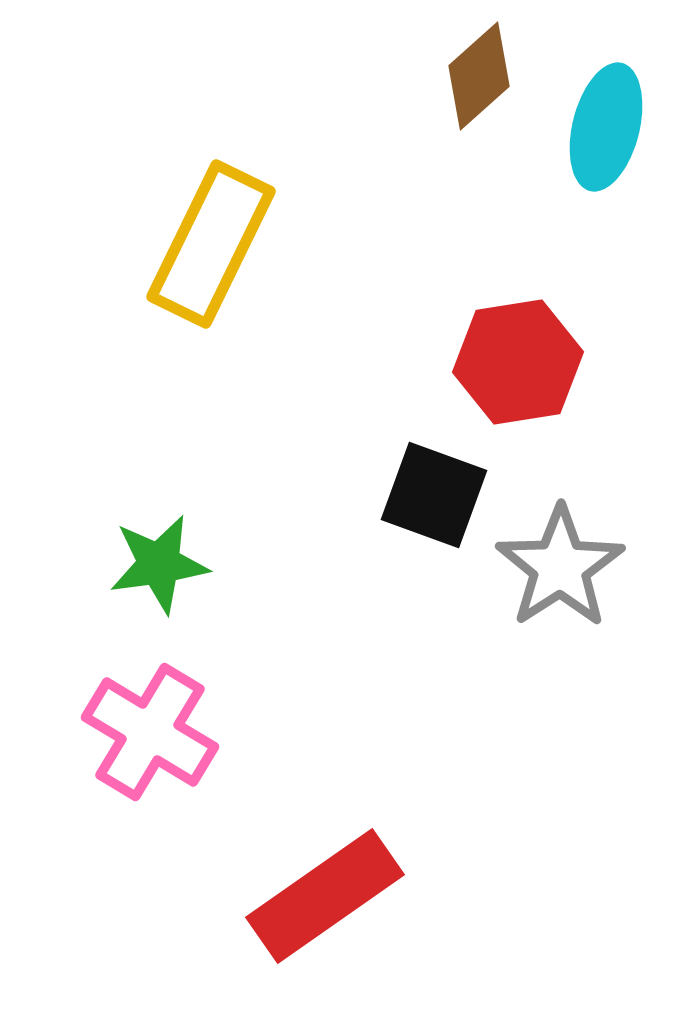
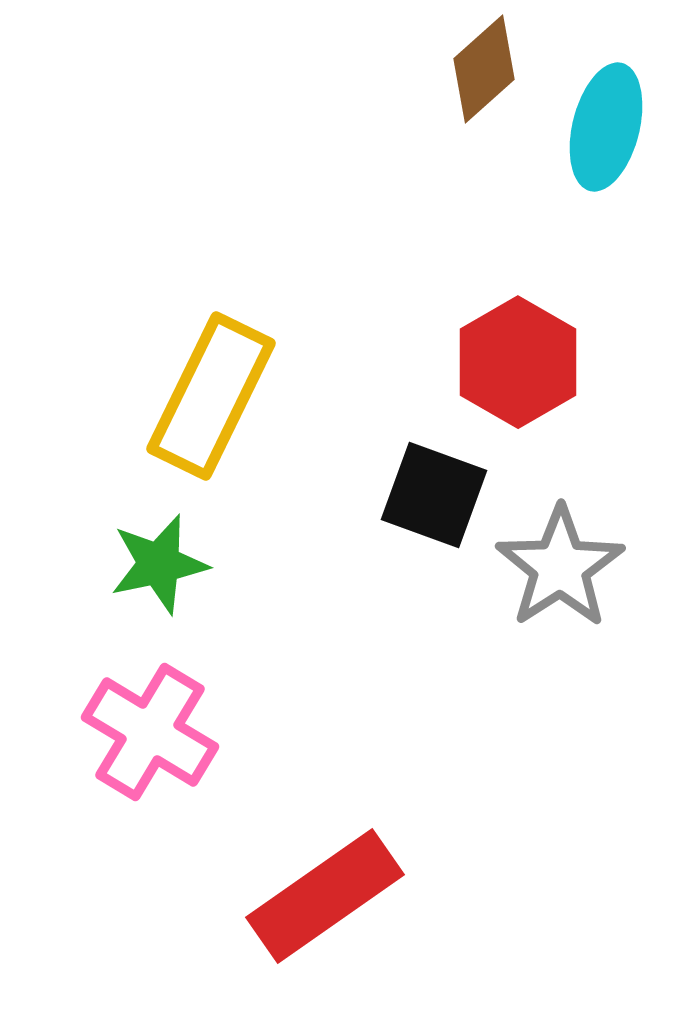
brown diamond: moved 5 px right, 7 px up
yellow rectangle: moved 152 px down
red hexagon: rotated 21 degrees counterclockwise
green star: rotated 4 degrees counterclockwise
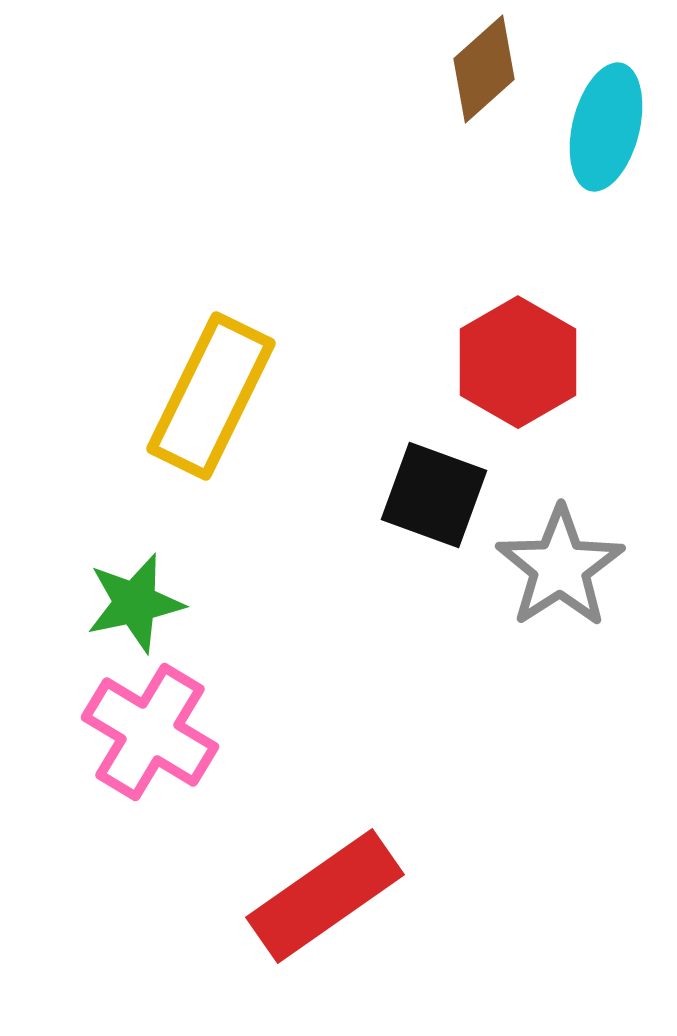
green star: moved 24 px left, 39 px down
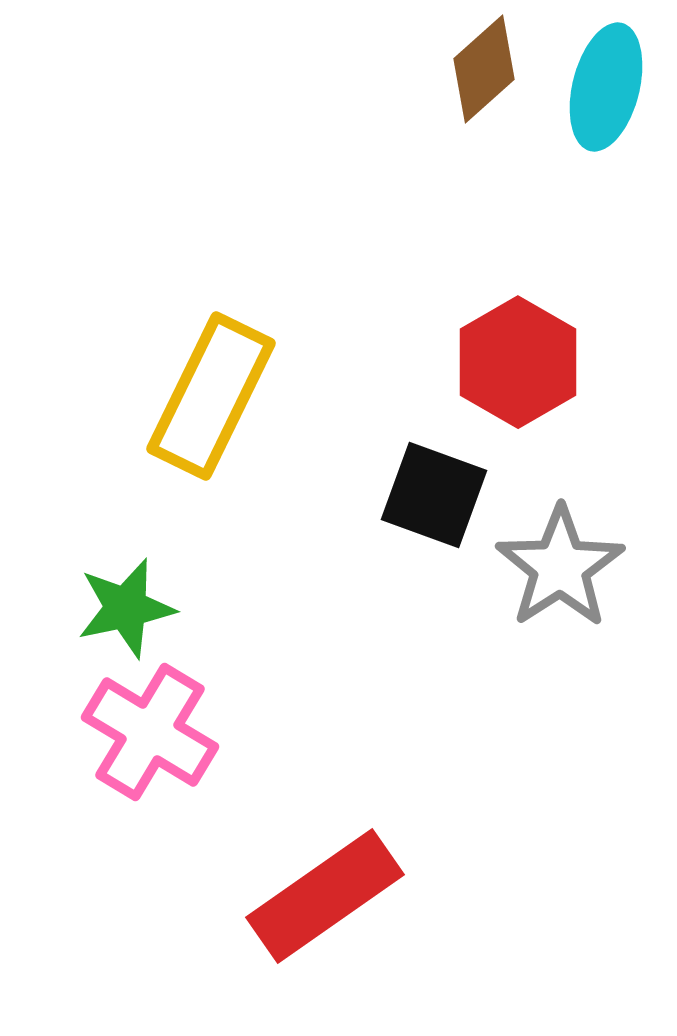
cyan ellipse: moved 40 px up
green star: moved 9 px left, 5 px down
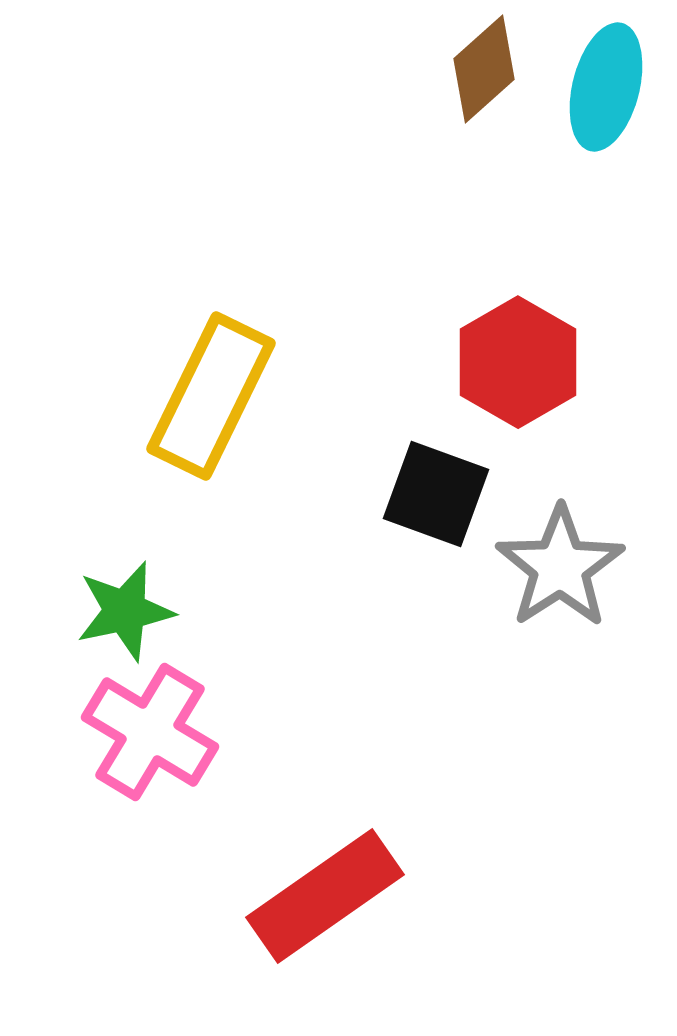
black square: moved 2 px right, 1 px up
green star: moved 1 px left, 3 px down
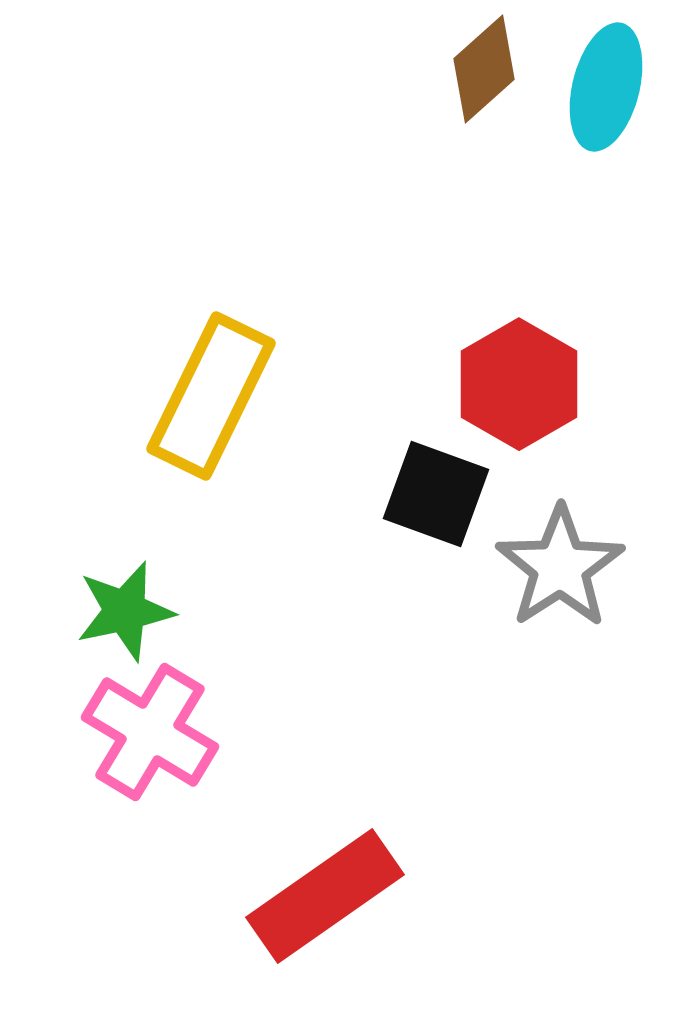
red hexagon: moved 1 px right, 22 px down
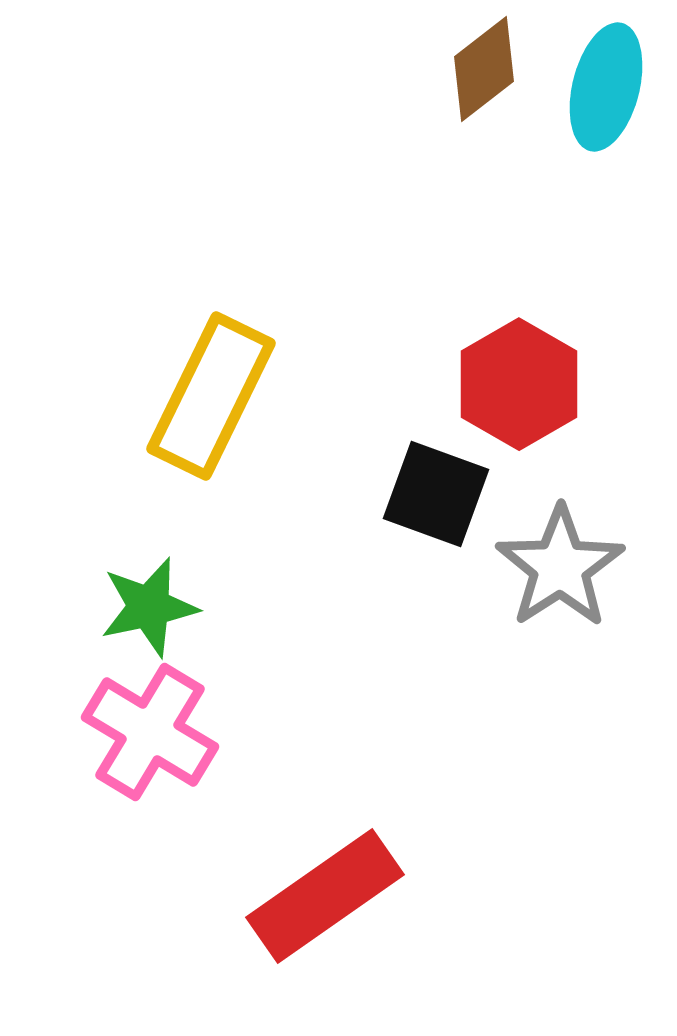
brown diamond: rotated 4 degrees clockwise
green star: moved 24 px right, 4 px up
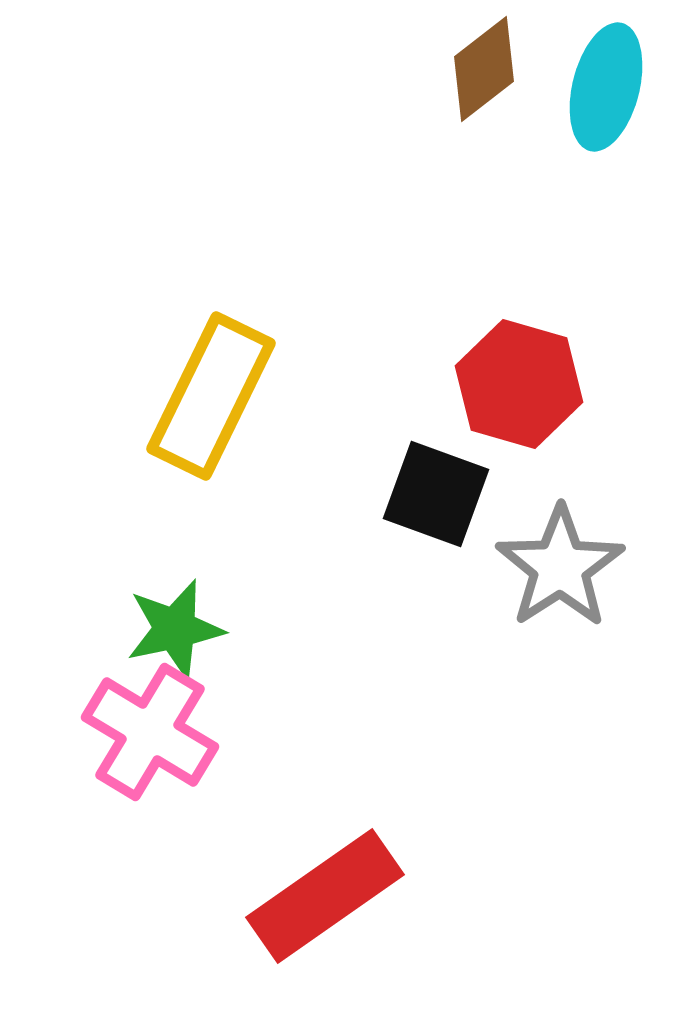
red hexagon: rotated 14 degrees counterclockwise
green star: moved 26 px right, 22 px down
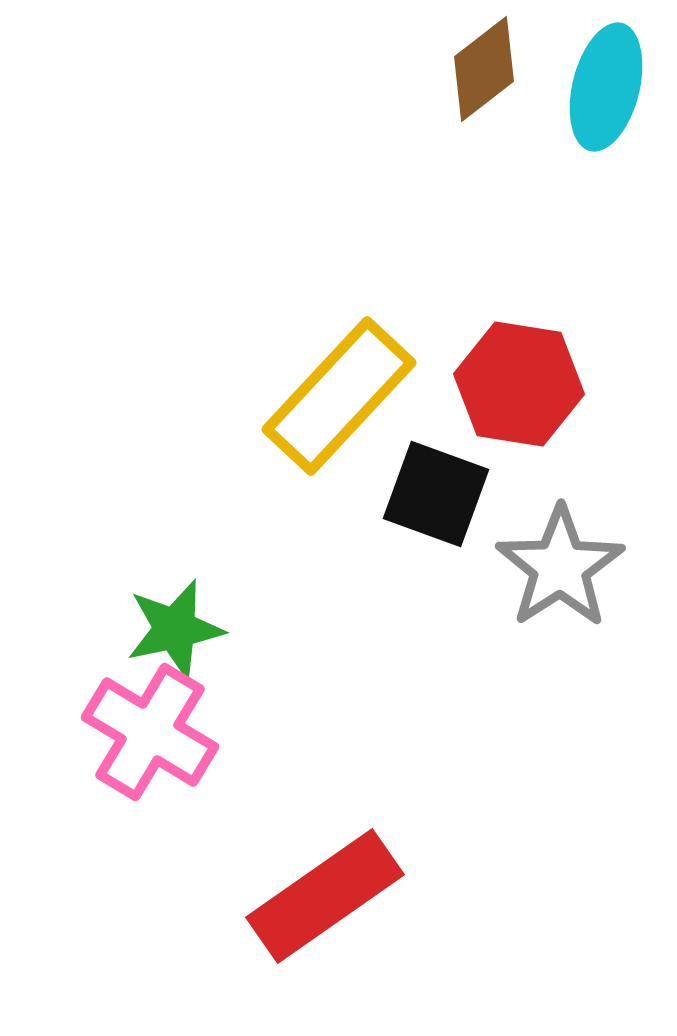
red hexagon: rotated 7 degrees counterclockwise
yellow rectangle: moved 128 px right; rotated 17 degrees clockwise
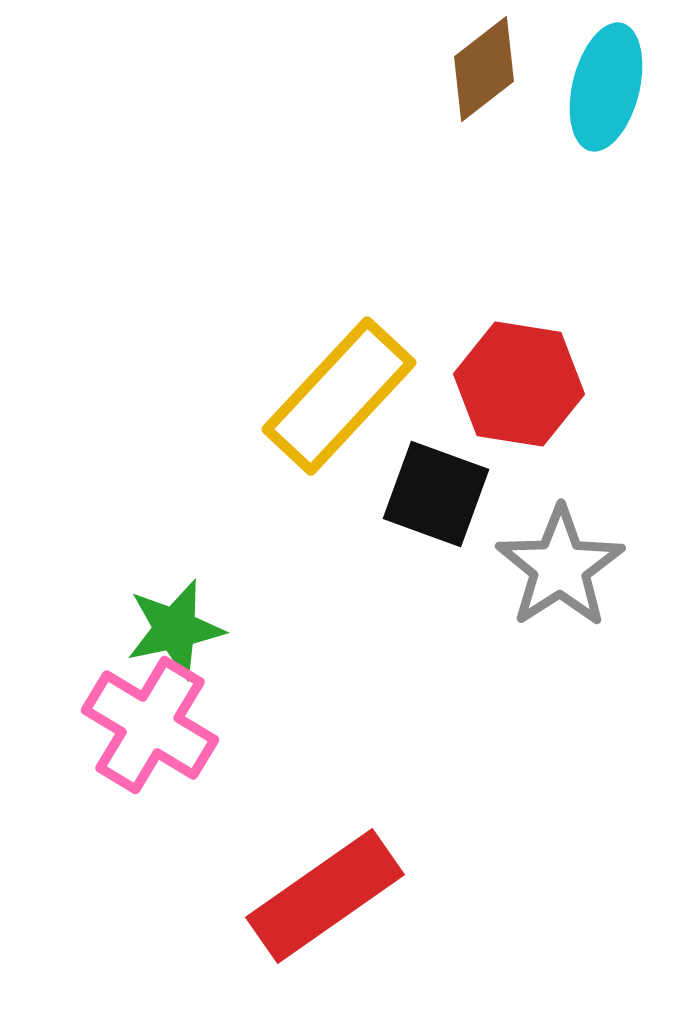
pink cross: moved 7 px up
